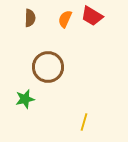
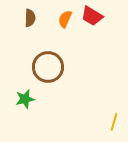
yellow line: moved 30 px right
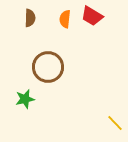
orange semicircle: rotated 18 degrees counterclockwise
yellow line: moved 1 px right, 1 px down; rotated 60 degrees counterclockwise
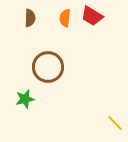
orange semicircle: moved 1 px up
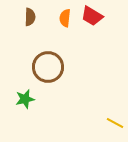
brown semicircle: moved 1 px up
yellow line: rotated 18 degrees counterclockwise
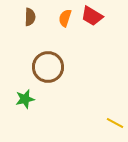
orange semicircle: rotated 12 degrees clockwise
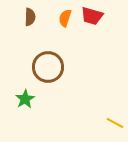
red trapezoid: rotated 15 degrees counterclockwise
green star: rotated 18 degrees counterclockwise
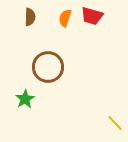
yellow line: rotated 18 degrees clockwise
